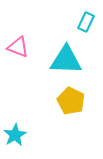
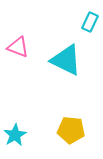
cyan rectangle: moved 4 px right
cyan triangle: rotated 24 degrees clockwise
yellow pentagon: moved 29 px down; rotated 20 degrees counterclockwise
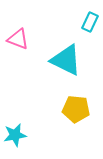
pink triangle: moved 8 px up
yellow pentagon: moved 5 px right, 21 px up
cyan star: rotated 20 degrees clockwise
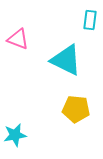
cyan rectangle: moved 2 px up; rotated 18 degrees counterclockwise
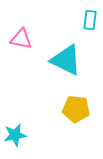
pink triangle: moved 3 px right; rotated 10 degrees counterclockwise
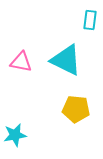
pink triangle: moved 23 px down
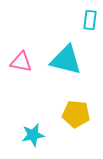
cyan triangle: rotated 12 degrees counterclockwise
yellow pentagon: moved 5 px down
cyan star: moved 18 px right
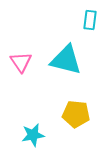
pink triangle: rotated 45 degrees clockwise
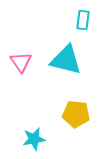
cyan rectangle: moved 7 px left
cyan star: moved 1 px right, 4 px down
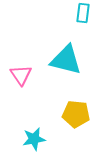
cyan rectangle: moved 7 px up
pink triangle: moved 13 px down
